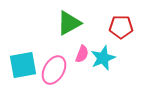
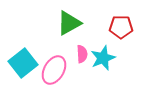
pink semicircle: rotated 24 degrees counterclockwise
cyan square: moved 2 px up; rotated 28 degrees counterclockwise
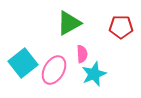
cyan star: moved 9 px left, 16 px down
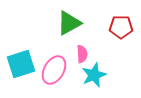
cyan square: moved 2 px left, 1 px down; rotated 20 degrees clockwise
cyan star: moved 1 px down
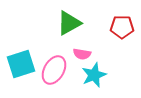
red pentagon: moved 1 px right
pink semicircle: rotated 102 degrees clockwise
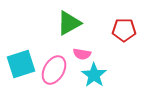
red pentagon: moved 2 px right, 3 px down
cyan star: rotated 15 degrees counterclockwise
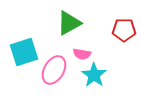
cyan square: moved 3 px right, 12 px up
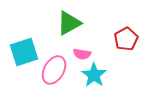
red pentagon: moved 2 px right, 9 px down; rotated 30 degrees counterclockwise
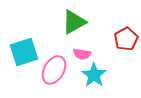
green triangle: moved 5 px right, 1 px up
